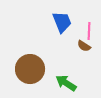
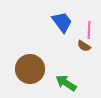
blue trapezoid: rotated 15 degrees counterclockwise
pink line: moved 1 px up
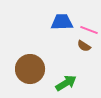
blue trapezoid: rotated 55 degrees counterclockwise
pink line: rotated 72 degrees counterclockwise
green arrow: rotated 115 degrees clockwise
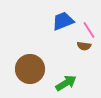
blue trapezoid: moved 1 px right, 1 px up; rotated 20 degrees counterclockwise
pink line: rotated 36 degrees clockwise
brown semicircle: rotated 24 degrees counterclockwise
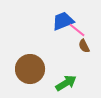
pink line: moved 12 px left; rotated 18 degrees counterclockwise
brown semicircle: rotated 56 degrees clockwise
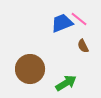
blue trapezoid: moved 1 px left, 2 px down
pink line: moved 2 px right, 11 px up
brown semicircle: moved 1 px left
